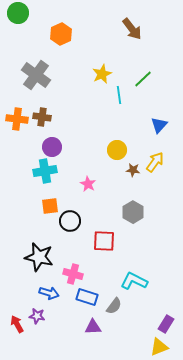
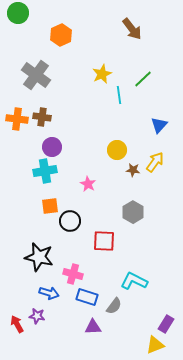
orange hexagon: moved 1 px down
yellow triangle: moved 4 px left, 2 px up
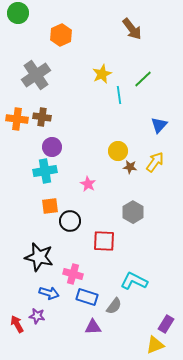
gray cross: rotated 20 degrees clockwise
yellow circle: moved 1 px right, 1 px down
brown star: moved 3 px left, 3 px up
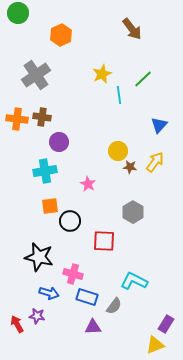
purple circle: moved 7 px right, 5 px up
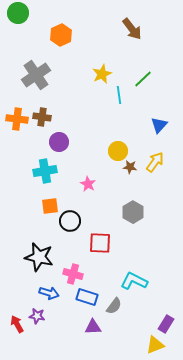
red square: moved 4 px left, 2 px down
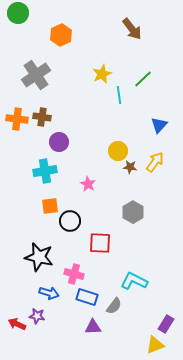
pink cross: moved 1 px right
red arrow: rotated 36 degrees counterclockwise
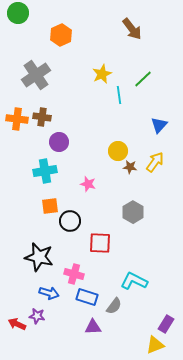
pink star: rotated 14 degrees counterclockwise
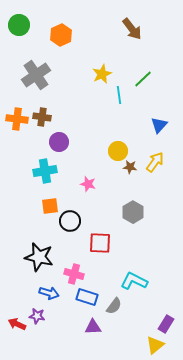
green circle: moved 1 px right, 12 px down
yellow triangle: rotated 18 degrees counterclockwise
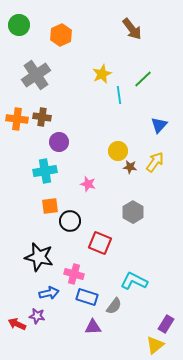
red square: rotated 20 degrees clockwise
blue arrow: rotated 30 degrees counterclockwise
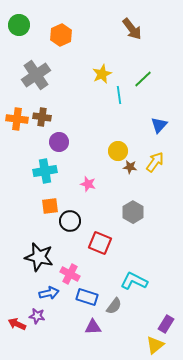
pink cross: moved 4 px left; rotated 12 degrees clockwise
